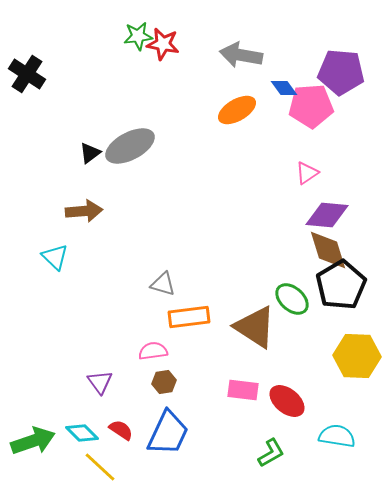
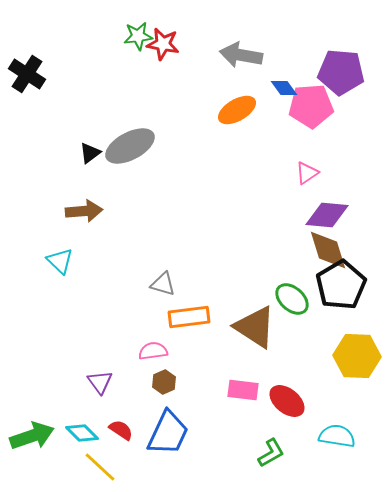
cyan triangle: moved 5 px right, 4 px down
brown hexagon: rotated 15 degrees counterclockwise
green arrow: moved 1 px left, 5 px up
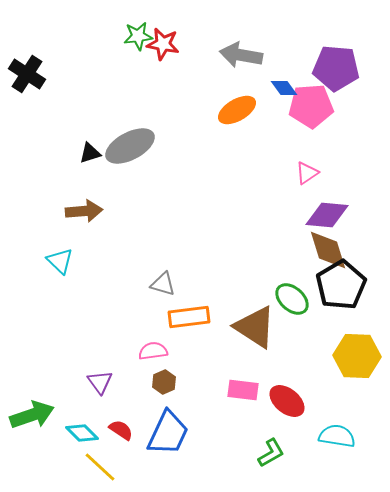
purple pentagon: moved 5 px left, 4 px up
black triangle: rotated 20 degrees clockwise
green arrow: moved 21 px up
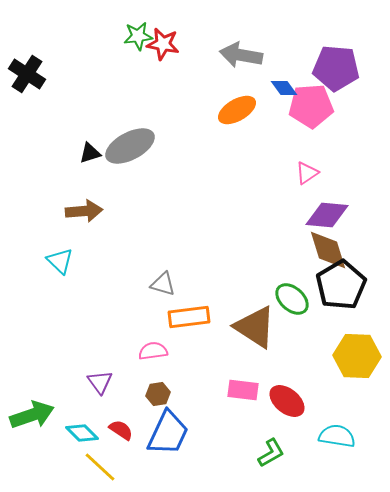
brown hexagon: moved 6 px left, 12 px down; rotated 15 degrees clockwise
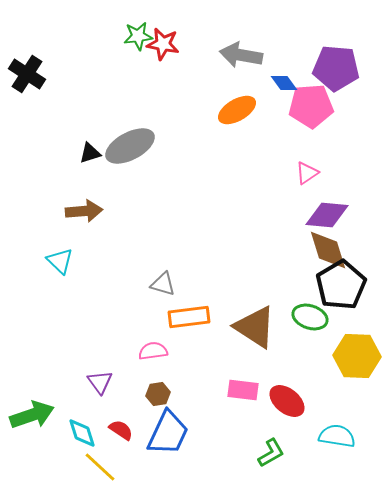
blue diamond: moved 5 px up
green ellipse: moved 18 px right, 18 px down; rotated 24 degrees counterclockwise
cyan diamond: rotated 28 degrees clockwise
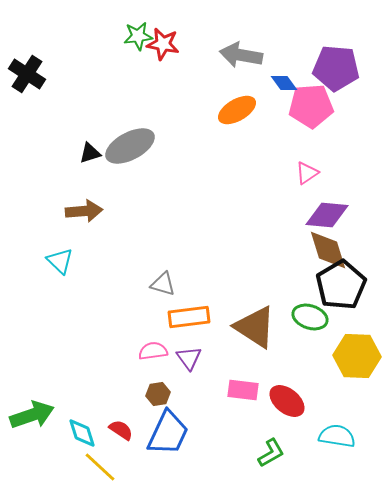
purple triangle: moved 89 px right, 24 px up
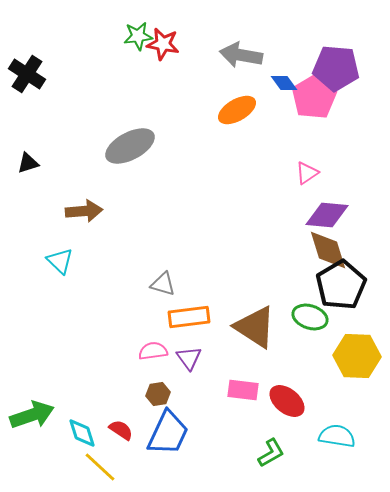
pink pentagon: moved 3 px right, 9 px up; rotated 27 degrees counterclockwise
black triangle: moved 62 px left, 10 px down
